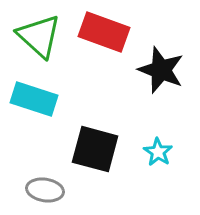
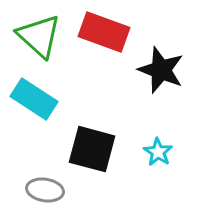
cyan rectangle: rotated 15 degrees clockwise
black square: moved 3 px left
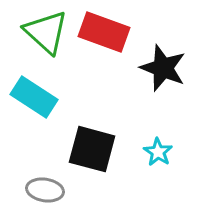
green triangle: moved 7 px right, 4 px up
black star: moved 2 px right, 2 px up
cyan rectangle: moved 2 px up
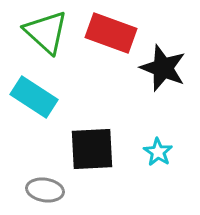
red rectangle: moved 7 px right, 1 px down
black square: rotated 18 degrees counterclockwise
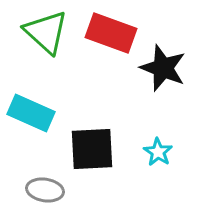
cyan rectangle: moved 3 px left, 16 px down; rotated 9 degrees counterclockwise
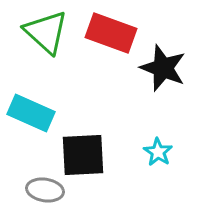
black square: moved 9 px left, 6 px down
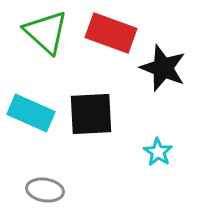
black square: moved 8 px right, 41 px up
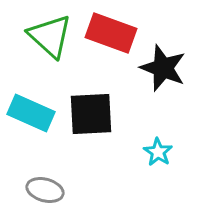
green triangle: moved 4 px right, 4 px down
gray ellipse: rotated 6 degrees clockwise
